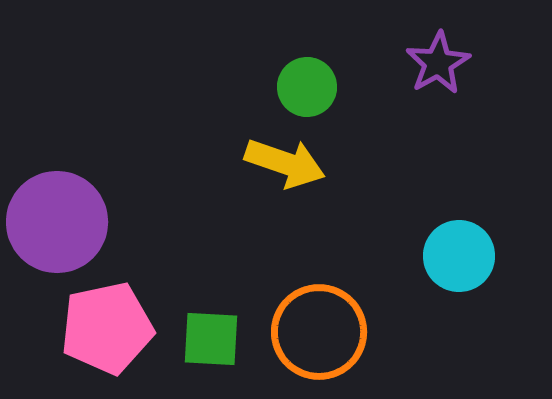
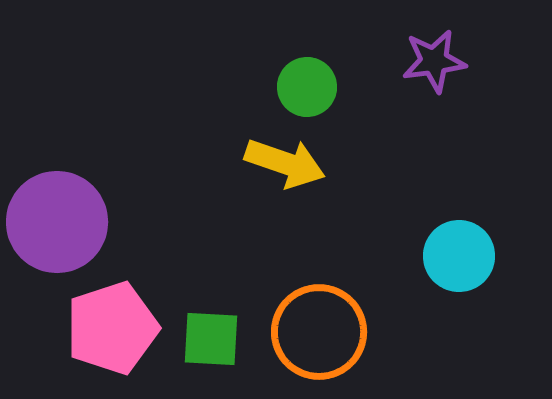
purple star: moved 4 px left, 2 px up; rotated 22 degrees clockwise
pink pentagon: moved 5 px right; rotated 6 degrees counterclockwise
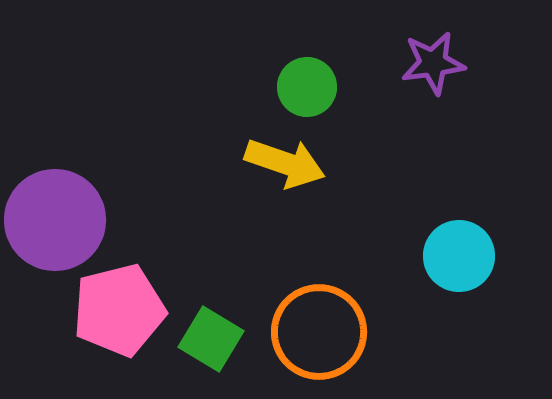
purple star: moved 1 px left, 2 px down
purple circle: moved 2 px left, 2 px up
pink pentagon: moved 7 px right, 18 px up; rotated 4 degrees clockwise
green square: rotated 28 degrees clockwise
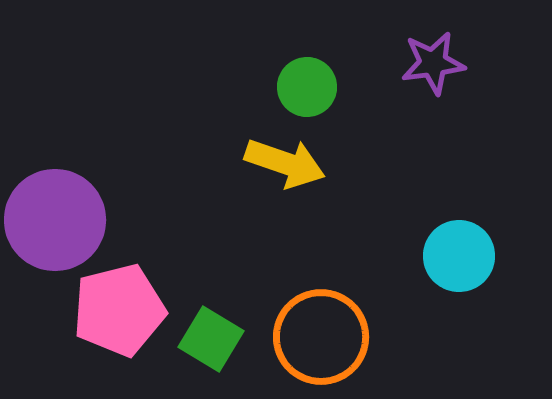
orange circle: moved 2 px right, 5 px down
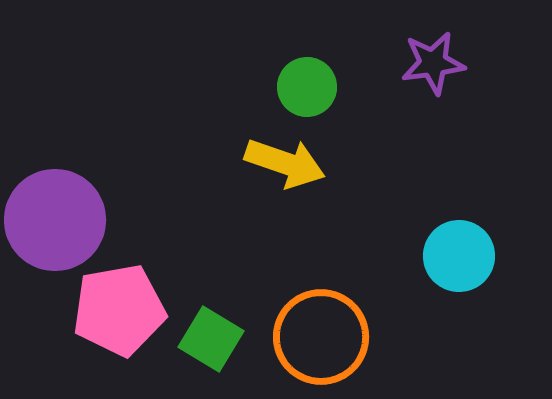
pink pentagon: rotated 4 degrees clockwise
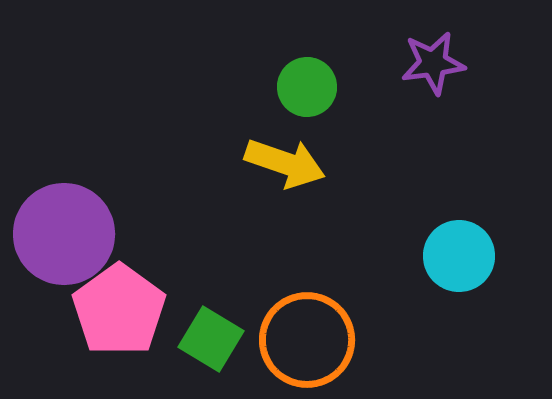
purple circle: moved 9 px right, 14 px down
pink pentagon: rotated 26 degrees counterclockwise
orange circle: moved 14 px left, 3 px down
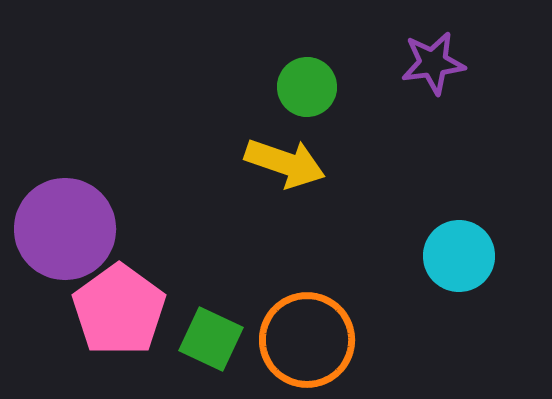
purple circle: moved 1 px right, 5 px up
green square: rotated 6 degrees counterclockwise
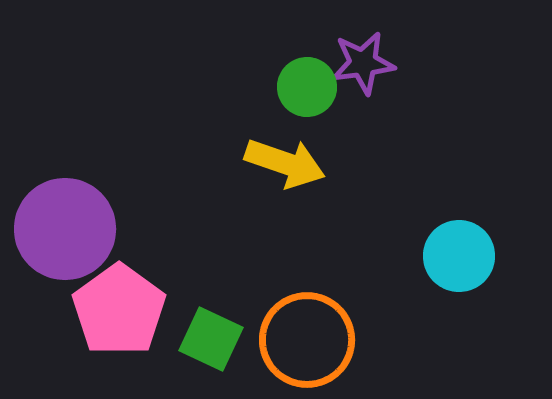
purple star: moved 70 px left
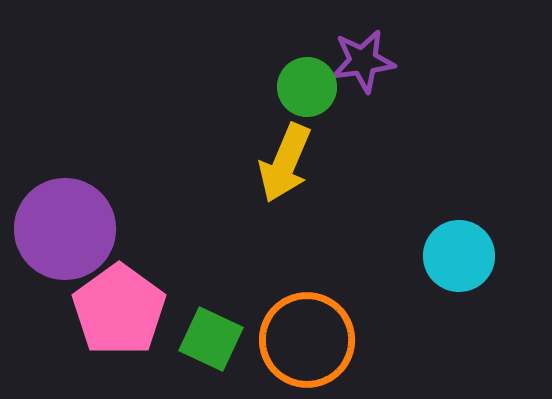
purple star: moved 2 px up
yellow arrow: rotated 94 degrees clockwise
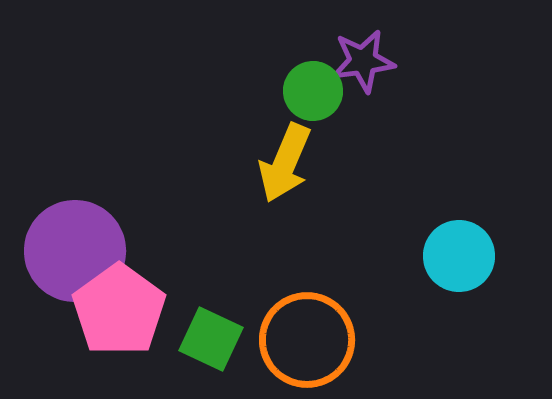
green circle: moved 6 px right, 4 px down
purple circle: moved 10 px right, 22 px down
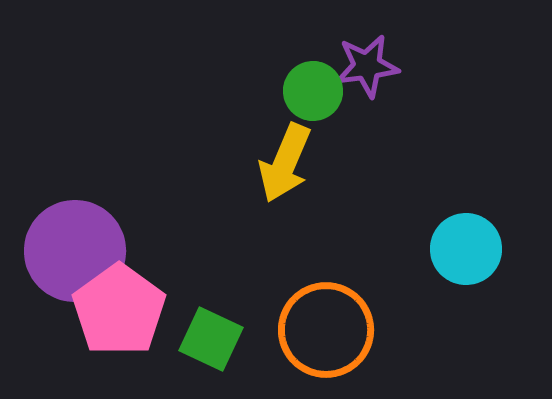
purple star: moved 4 px right, 5 px down
cyan circle: moved 7 px right, 7 px up
orange circle: moved 19 px right, 10 px up
